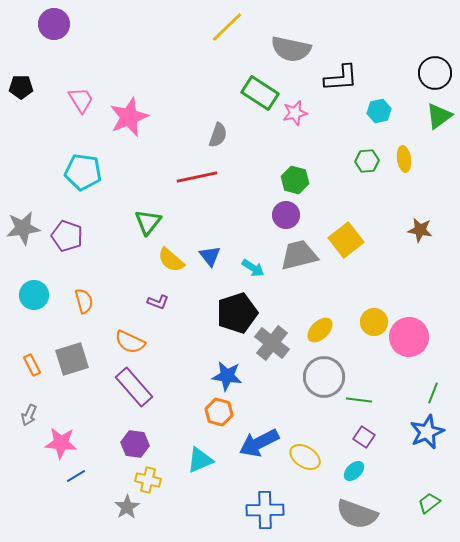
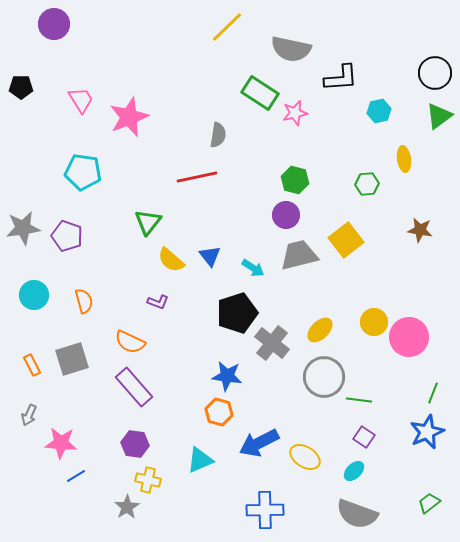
gray semicircle at (218, 135): rotated 10 degrees counterclockwise
green hexagon at (367, 161): moved 23 px down
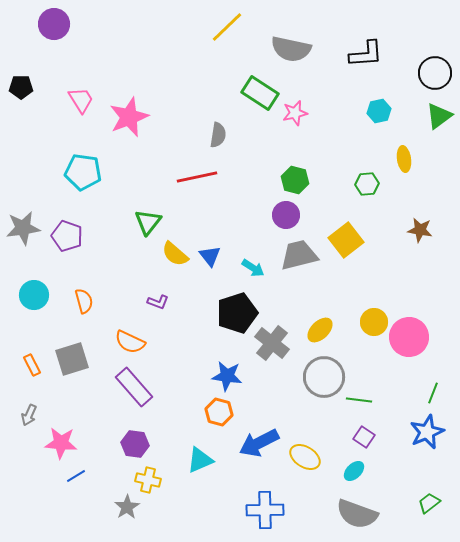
black L-shape at (341, 78): moved 25 px right, 24 px up
yellow semicircle at (171, 260): moved 4 px right, 6 px up
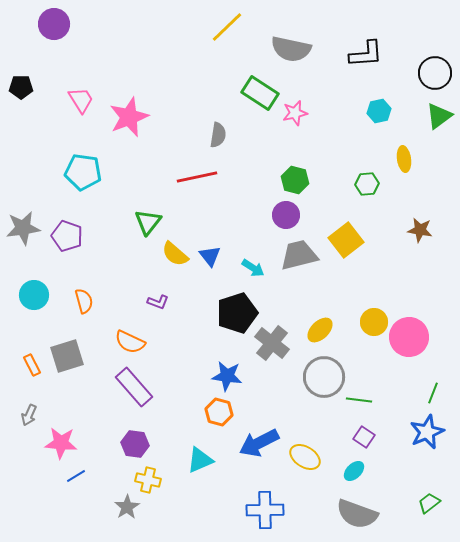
gray square at (72, 359): moved 5 px left, 3 px up
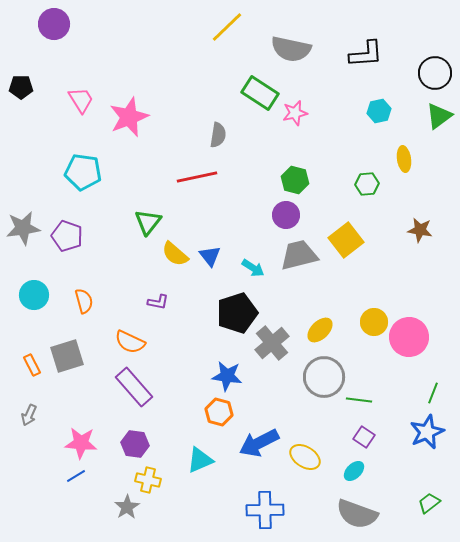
purple L-shape at (158, 302): rotated 10 degrees counterclockwise
gray cross at (272, 343): rotated 12 degrees clockwise
pink star at (61, 443): moved 20 px right
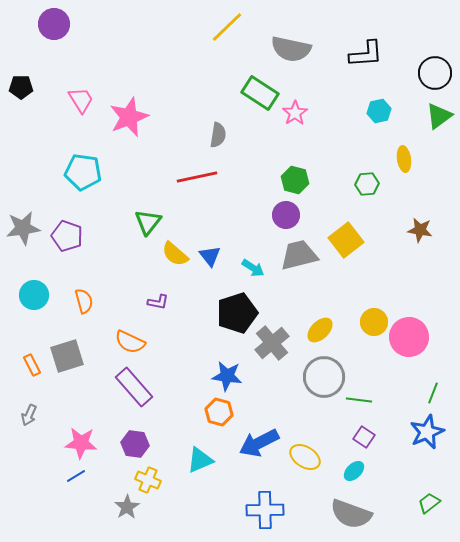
pink star at (295, 113): rotated 20 degrees counterclockwise
yellow cross at (148, 480): rotated 10 degrees clockwise
gray semicircle at (357, 514): moved 6 px left
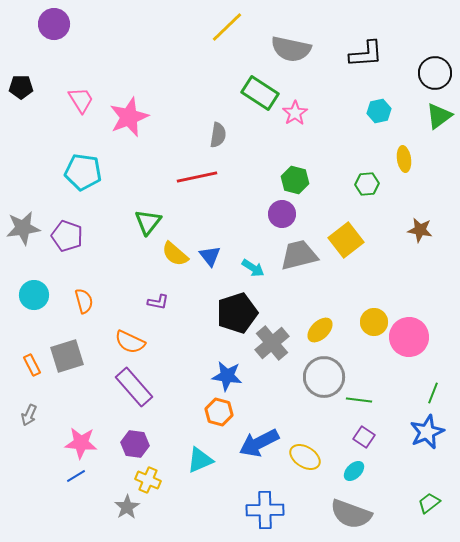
purple circle at (286, 215): moved 4 px left, 1 px up
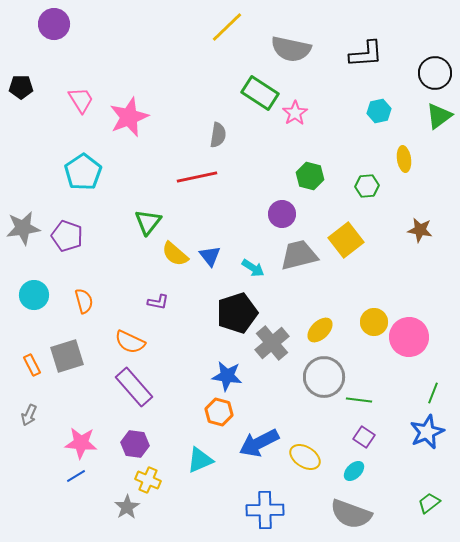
cyan pentagon at (83, 172): rotated 30 degrees clockwise
green hexagon at (295, 180): moved 15 px right, 4 px up
green hexagon at (367, 184): moved 2 px down
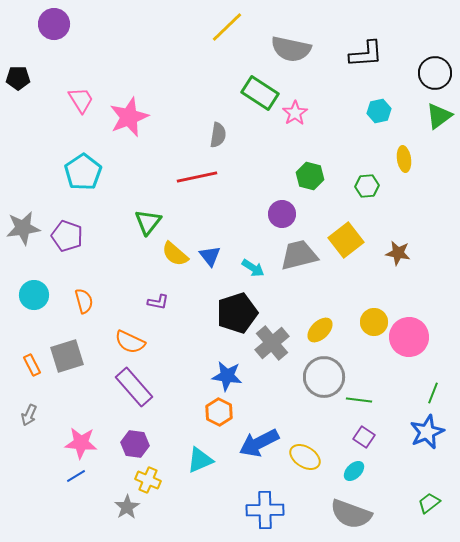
black pentagon at (21, 87): moved 3 px left, 9 px up
brown star at (420, 230): moved 22 px left, 23 px down
orange hexagon at (219, 412): rotated 12 degrees clockwise
